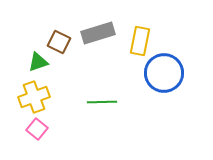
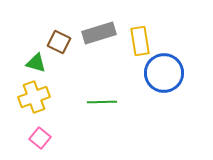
gray rectangle: moved 1 px right
yellow rectangle: rotated 20 degrees counterclockwise
green triangle: moved 2 px left, 1 px down; rotated 35 degrees clockwise
pink square: moved 3 px right, 9 px down
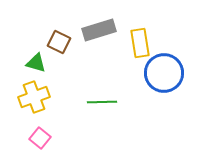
gray rectangle: moved 3 px up
yellow rectangle: moved 2 px down
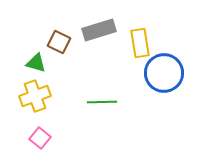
yellow cross: moved 1 px right, 1 px up
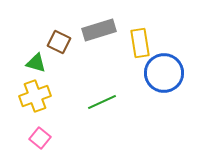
green line: rotated 24 degrees counterclockwise
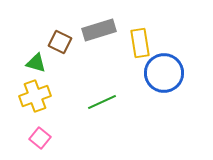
brown square: moved 1 px right
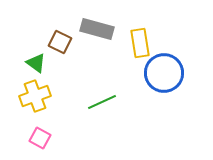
gray rectangle: moved 2 px left, 1 px up; rotated 32 degrees clockwise
green triangle: rotated 20 degrees clockwise
pink square: rotated 10 degrees counterclockwise
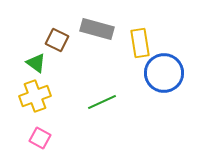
brown square: moved 3 px left, 2 px up
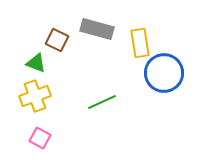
green triangle: rotated 15 degrees counterclockwise
